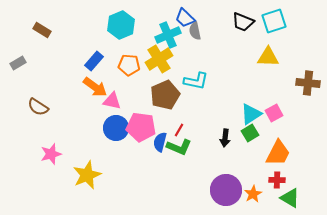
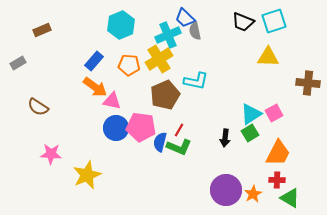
brown rectangle: rotated 54 degrees counterclockwise
pink star: rotated 20 degrees clockwise
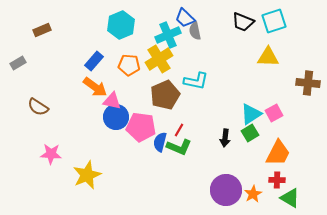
blue circle: moved 11 px up
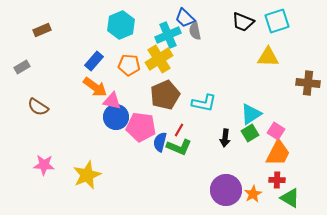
cyan square: moved 3 px right
gray rectangle: moved 4 px right, 4 px down
cyan L-shape: moved 8 px right, 22 px down
pink square: moved 2 px right, 18 px down; rotated 30 degrees counterclockwise
pink star: moved 7 px left, 11 px down
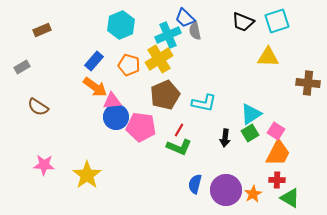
orange pentagon: rotated 10 degrees clockwise
pink triangle: rotated 18 degrees counterclockwise
blue semicircle: moved 35 px right, 42 px down
yellow star: rotated 12 degrees counterclockwise
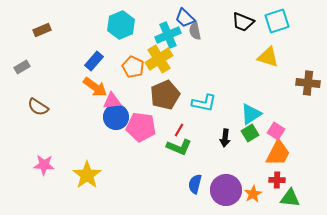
yellow triangle: rotated 15 degrees clockwise
orange pentagon: moved 4 px right, 2 px down; rotated 10 degrees clockwise
green triangle: rotated 25 degrees counterclockwise
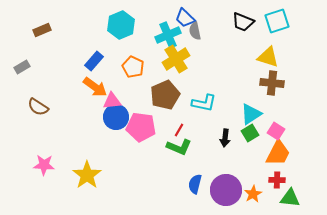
yellow cross: moved 17 px right
brown cross: moved 36 px left
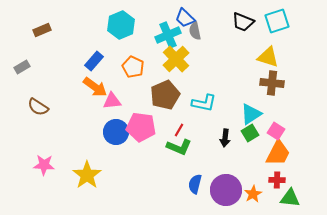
yellow cross: rotated 12 degrees counterclockwise
blue circle: moved 15 px down
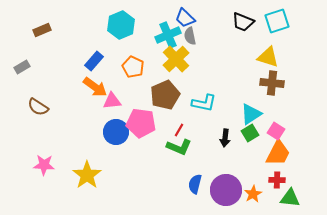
gray semicircle: moved 5 px left, 5 px down
pink pentagon: moved 4 px up
